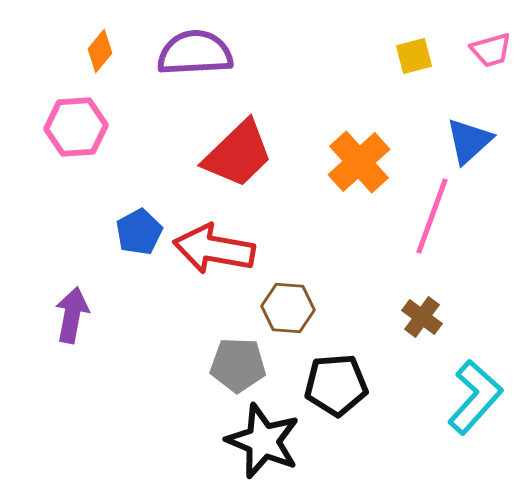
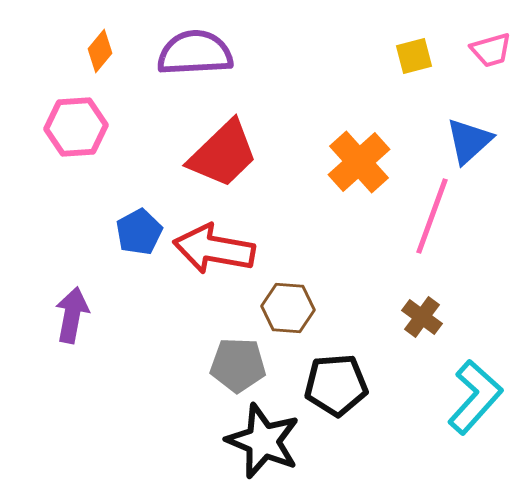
red trapezoid: moved 15 px left
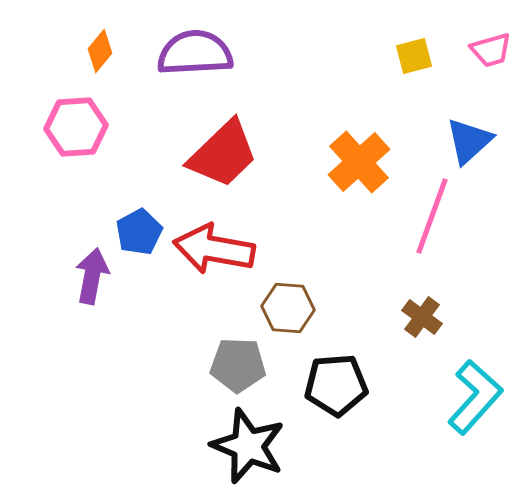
purple arrow: moved 20 px right, 39 px up
black star: moved 15 px left, 5 px down
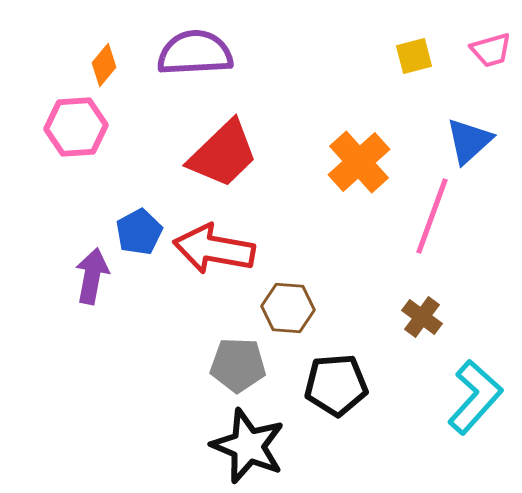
orange diamond: moved 4 px right, 14 px down
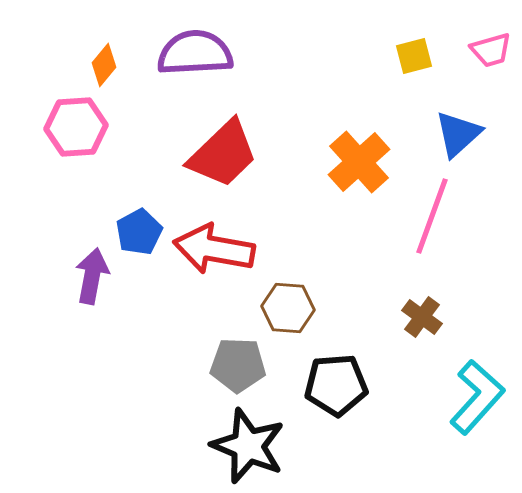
blue triangle: moved 11 px left, 7 px up
cyan L-shape: moved 2 px right
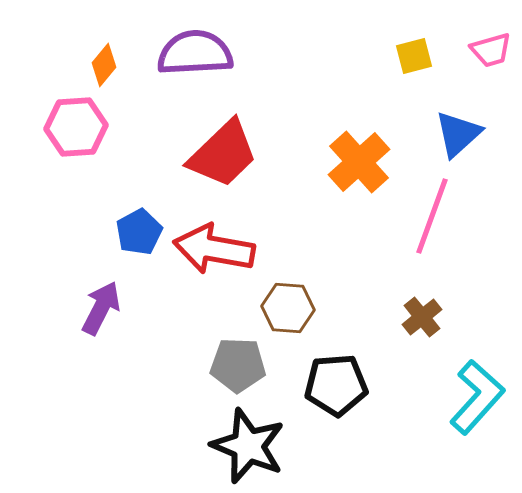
purple arrow: moved 9 px right, 32 px down; rotated 16 degrees clockwise
brown cross: rotated 15 degrees clockwise
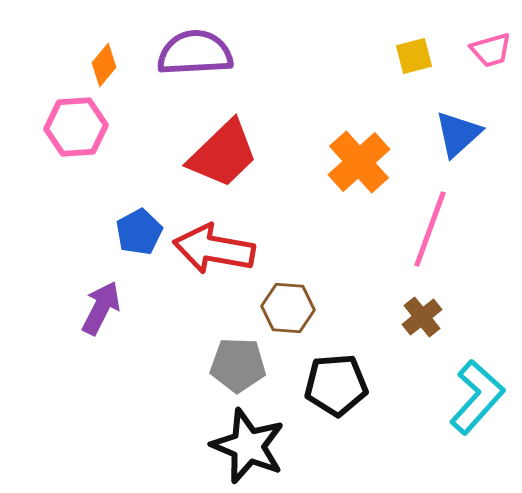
pink line: moved 2 px left, 13 px down
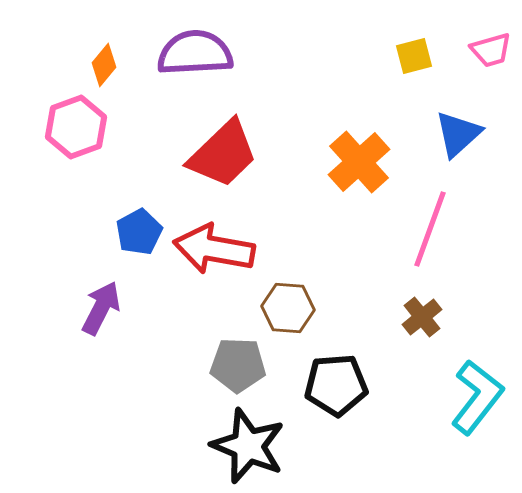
pink hexagon: rotated 16 degrees counterclockwise
cyan L-shape: rotated 4 degrees counterclockwise
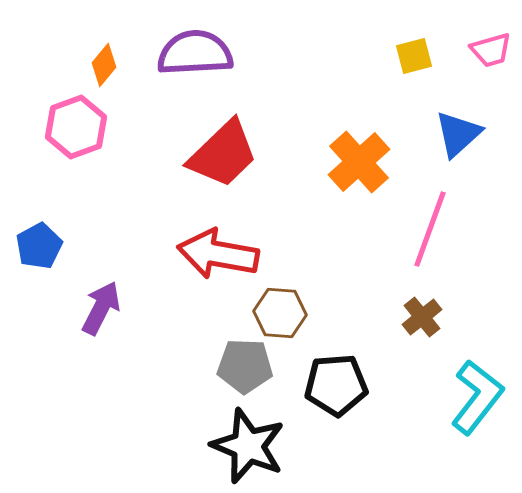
blue pentagon: moved 100 px left, 14 px down
red arrow: moved 4 px right, 5 px down
brown hexagon: moved 8 px left, 5 px down
gray pentagon: moved 7 px right, 1 px down
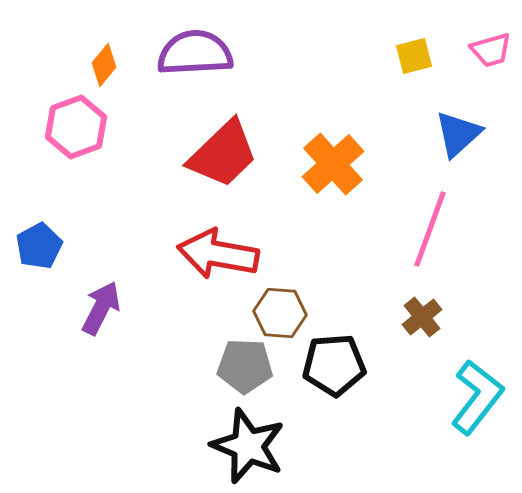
orange cross: moved 26 px left, 2 px down
black pentagon: moved 2 px left, 20 px up
